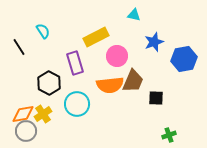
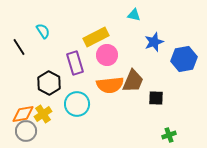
pink circle: moved 10 px left, 1 px up
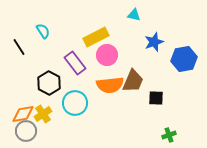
purple rectangle: rotated 20 degrees counterclockwise
cyan circle: moved 2 px left, 1 px up
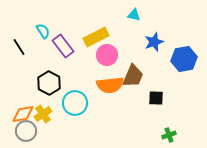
purple rectangle: moved 12 px left, 17 px up
brown trapezoid: moved 5 px up
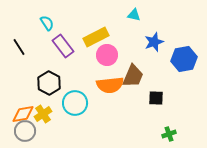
cyan semicircle: moved 4 px right, 8 px up
gray circle: moved 1 px left
green cross: moved 1 px up
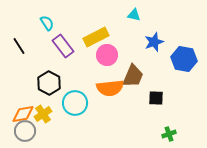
black line: moved 1 px up
blue hexagon: rotated 20 degrees clockwise
orange semicircle: moved 3 px down
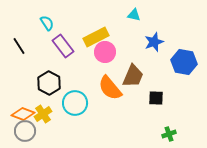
pink circle: moved 2 px left, 3 px up
blue hexagon: moved 3 px down
orange semicircle: rotated 56 degrees clockwise
orange diamond: rotated 30 degrees clockwise
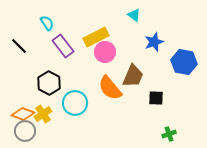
cyan triangle: rotated 24 degrees clockwise
black line: rotated 12 degrees counterclockwise
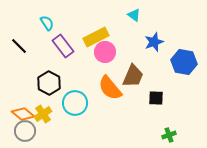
orange diamond: rotated 20 degrees clockwise
green cross: moved 1 px down
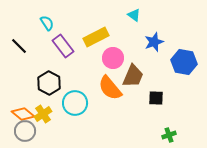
pink circle: moved 8 px right, 6 px down
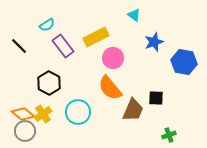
cyan semicircle: moved 2 px down; rotated 91 degrees clockwise
brown trapezoid: moved 34 px down
cyan circle: moved 3 px right, 9 px down
